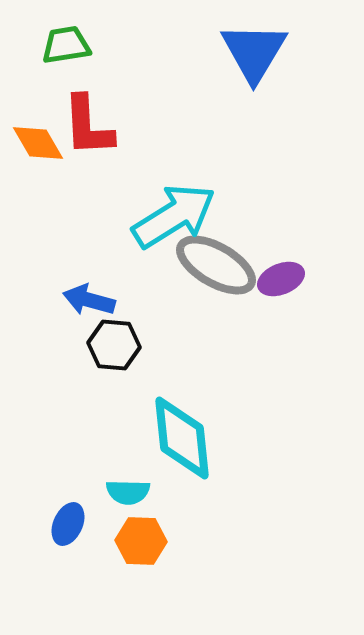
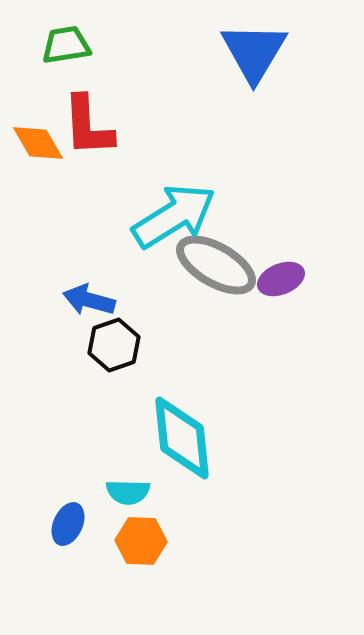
black hexagon: rotated 24 degrees counterclockwise
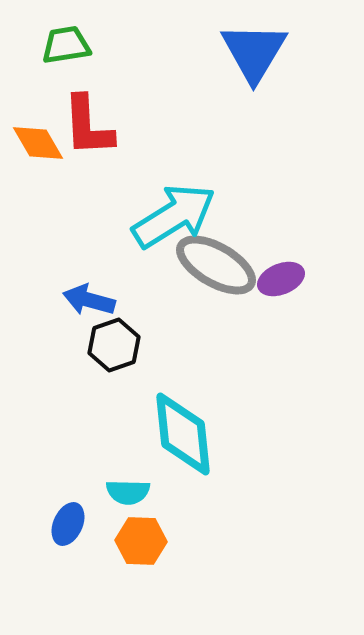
cyan diamond: moved 1 px right, 4 px up
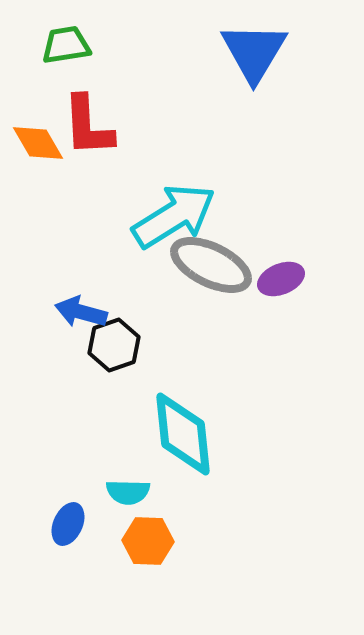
gray ellipse: moved 5 px left; rotated 4 degrees counterclockwise
blue arrow: moved 8 px left, 12 px down
orange hexagon: moved 7 px right
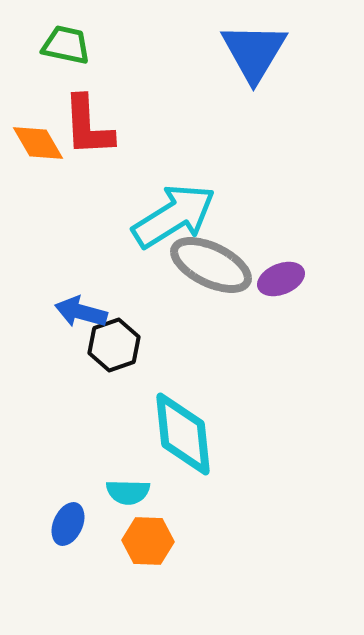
green trapezoid: rotated 21 degrees clockwise
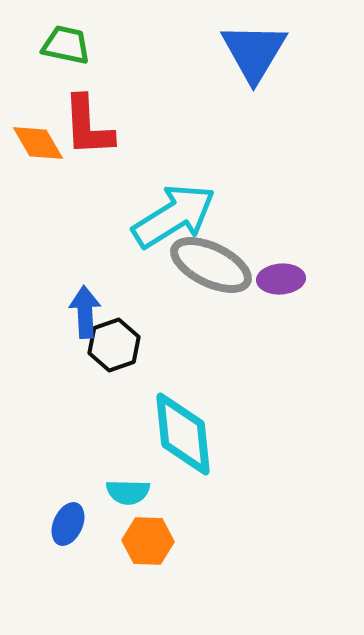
purple ellipse: rotated 18 degrees clockwise
blue arrow: moved 4 px right; rotated 72 degrees clockwise
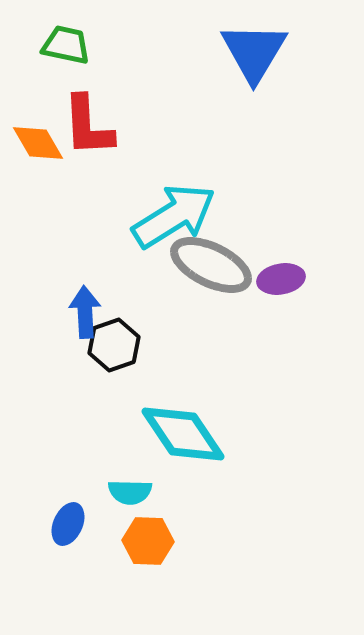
purple ellipse: rotated 6 degrees counterclockwise
cyan diamond: rotated 28 degrees counterclockwise
cyan semicircle: moved 2 px right
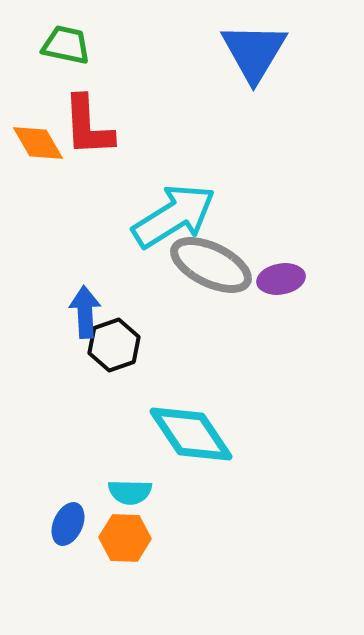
cyan diamond: moved 8 px right
orange hexagon: moved 23 px left, 3 px up
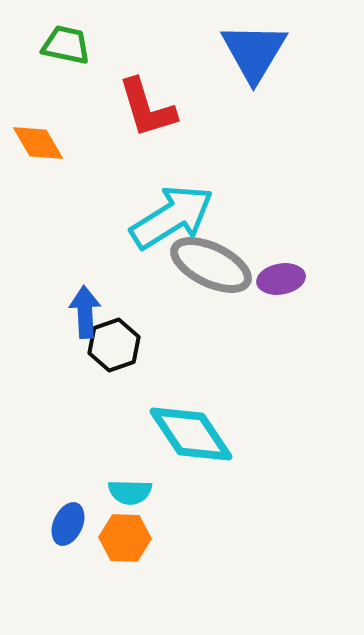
red L-shape: moved 59 px right, 18 px up; rotated 14 degrees counterclockwise
cyan arrow: moved 2 px left, 1 px down
